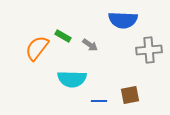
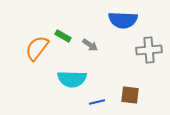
brown square: rotated 18 degrees clockwise
blue line: moved 2 px left, 1 px down; rotated 14 degrees counterclockwise
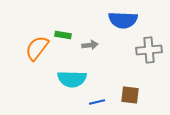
green rectangle: moved 1 px up; rotated 21 degrees counterclockwise
gray arrow: rotated 42 degrees counterclockwise
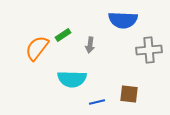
green rectangle: rotated 42 degrees counterclockwise
gray arrow: rotated 105 degrees clockwise
brown square: moved 1 px left, 1 px up
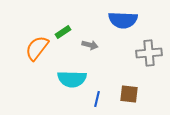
green rectangle: moved 3 px up
gray arrow: rotated 84 degrees counterclockwise
gray cross: moved 3 px down
blue line: moved 3 px up; rotated 63 degrees counterclockwise
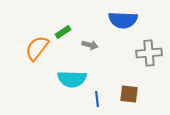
blue line: rotated 21 degrees counterclockwise
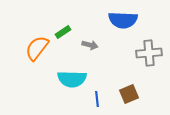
brown square: rotated 30 degrees counterclockwise
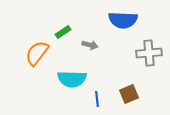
orange semicircle: moved 5 px down
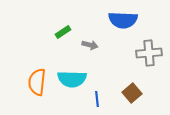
orange semicircle: moved 29 px down; rotated 32 degrees counterclockwise
brown square: moved 3 px right, 1 px up; rotated 18 degrees counterclockwise
